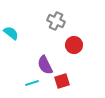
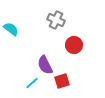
gray cross: moved 1 px up
cyan semicircle: moved 4 px up
cyan line: rotated 24 degrees counterclockwise
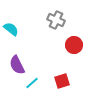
purple semicircle: moved 28 px left
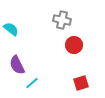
gray cross: moved 6 px right; rotated 12 degrees counterclockwise
red square: moved 19 px right, 2 px down
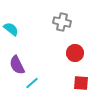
gray cross: moved 2 px down
red circle: moved 1 px right, 8 px down
red square: rotated 21 degrees clockwise
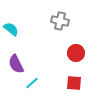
gray cross: moved 2 px left, 1 px up
red circle: moved 1 px right
purple semicircle: moved 1 px left, 1 px up
red square: moved 7 px left
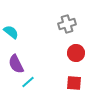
gray cross: moved 7 px right, 3 px down; rotated 30 degrees counterclockwise
cyan semicircle: moved 3 px down
cyan line: moved 4 px left, 1 px up
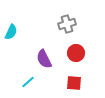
cyan semicircle: rotated 77 degrees clockwise
purple semicircle: moved 28 px right, 5 px up
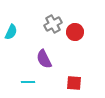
gray cross: moved 14 px left; rotated 12 degrees counterclockwise
red circle: moved 1 px left, 21 px up
cyan line: rotated 40 degrees clockwise
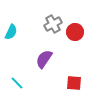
purple semicircle: rotated 60 degrees clockwise
cyan line: moved 11 px left, 1 px down; rotated 48 degrees clockwise
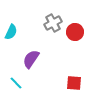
gray cross: moved 1 px up
purple semicircle: moved 13 px left
cyan line: moved 1 px left
